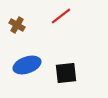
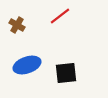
red line: moved 1 px left
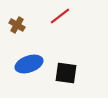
blue ellipse: moved 2 px right, 1 px up
black square: rotated 15 degrees clockwise
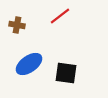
brown cross: rotated 21 degrees counterclockwise
blue ellipse: rotated 16 degrees counterclockwise
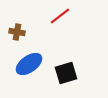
brown cross: moved 7 px down
black square: rotated 25 degrees counterclockwise
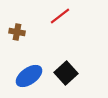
blue ellipse: moved 12 px down
black square: rotated 25 degrees counterclockwise
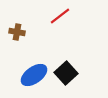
blue ellipse: moved 5 px right, 1 px up
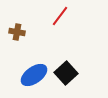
red line: rotated 15 degrees counterclockwise
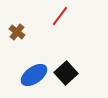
brown cross: rotated 28 degrees clockwise
